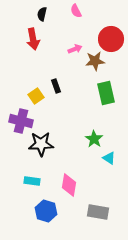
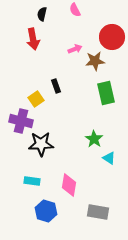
pink semicircle: moved 1 px left, 1 px up
red circle: moved 1 px right, 2 px up
yellow square: moved 3 px down
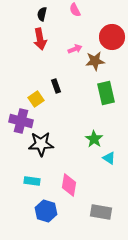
red arrow: moved 7 px right
gray rectangle: moved 3 px right
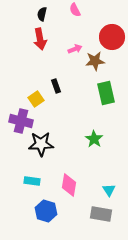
cyan triangle: moved 32 px down; rotated 24 degrees clockwise
gray rectangle: moved 2 px down
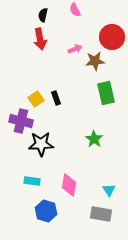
black semicircle: moved 1 px right, 1 px down
black rectangle: moved 12 px down
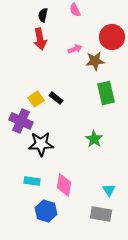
black rectangle: rotated 32 degrees counterclockwise
purple cross: rotated 10 degrees clockwise
pink diamond: moved 5 px left
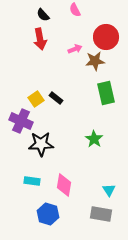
black semicircle: rotated 56 degrees counterclockwise
red circle: moved 6 px left
blue hexagon: moved 2 px right, 3 px down
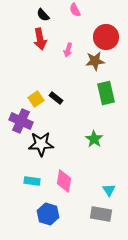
pink arrow: moved 7 px left, 1 px down; rotated 128 degrees clockwise
pink diamond: moved 4 px up
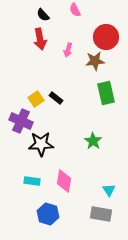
green star: moved 1 px left, 2 px down
